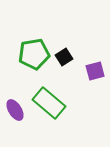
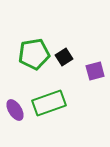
green rectangle: rotated 60 degrees counterclockwise
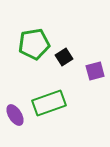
green pentagon: moved 10 px up
purple ellipse: moved 5 px down
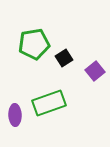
black square: moved 1 px down
purple square: rotated 24 degrees counterclockwise
purple ellipse: rotated 30 degrees clockwise
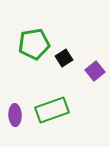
green rectangle: moved 3 px right, 7 px down
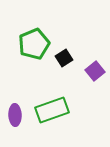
green pentagon: rotated 12 degrees counterclockwise
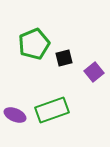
black square: rotated 18 degrees clockwise
purple square: moved 1 px left, 1 px down
purple ellipse: rotated 65 degrees counterclockwise
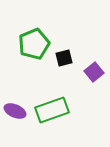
purple ellipse: moved 4 px up
